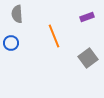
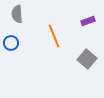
purple rectangle: moved 1 px right, 4 px down
gray square: moved 1 px left, 1 px down; rotated 12 degrees counterclockwise
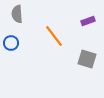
orange line: rotated 15 degrees counterclockwise
gray square: rotated 24 degrees counterclockwise
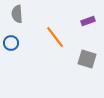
orange line: moved 1 px right, 1 px down
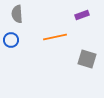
purple rectangle: moved 6 px left, 6 px up
orange line: rotated 65 degrees counterclockwise
blue circle: moved 3 px up
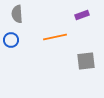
gray square: moved 1 px left, 2 px down; rotated 24 degrees counterclockwise
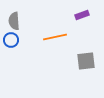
gray semicircle: moved 3 px left, 7 px down
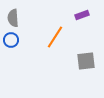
gray semicircle: moved 1 px left, 3 px up
orange line: rotated 45 degrees counterclockwise
